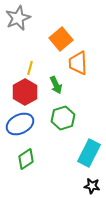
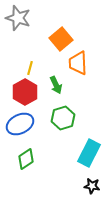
gray star: rotated 30 degrees counterclockwise
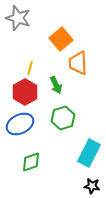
green diamond: moved 5 px right, 3 px down; rotated 15 degrees clockwise
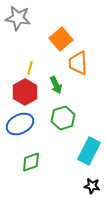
gray star: rotated 10 degrees counterclockwise
cyan rectangle: moved 2 px up
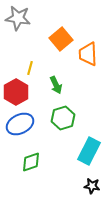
orange trapezoid: moved 10 px right, 9 px up
red hexagon: moved 9 px left
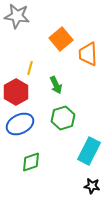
gray star: moved 1 px left, 2 px up
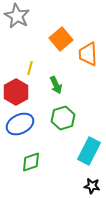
gray star: rotated 20 degrees clockwise
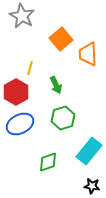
gray star: moved 5 px right
cyan rectangle: rotated 12 degrees clockwise
green diamond: moved 17 px right
